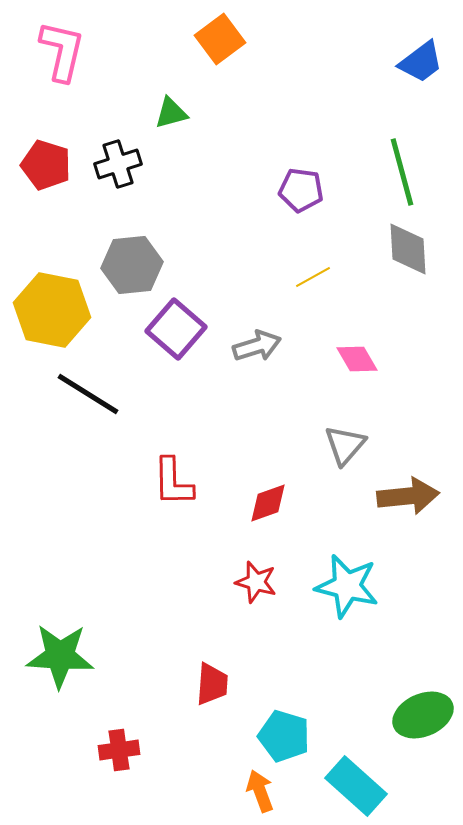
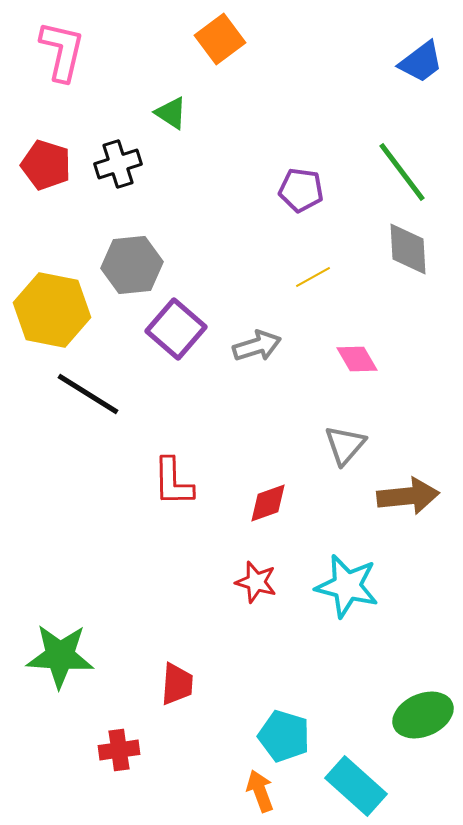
green triangle: rotated 48 degrees clockwise
green line: rotated 22 degrees counterclockwise
red trapezoid: moved 35 px left
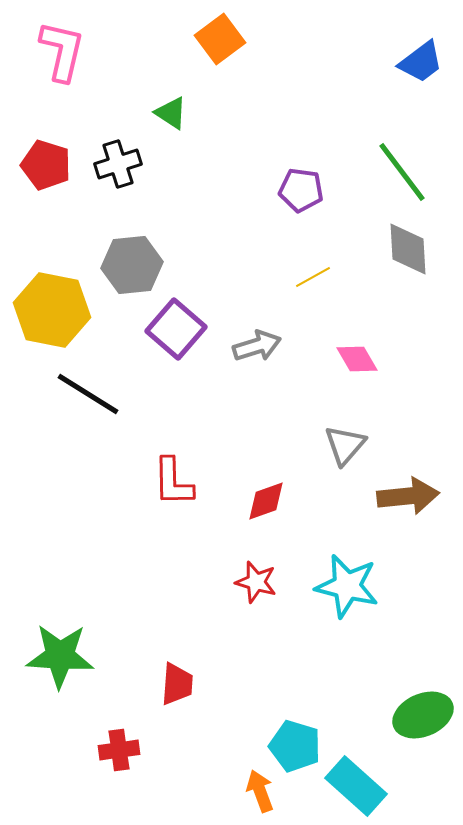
red diamond: moved 2 px left, 2 px up
cyan pentagon: moved 11 px right, 10 px down
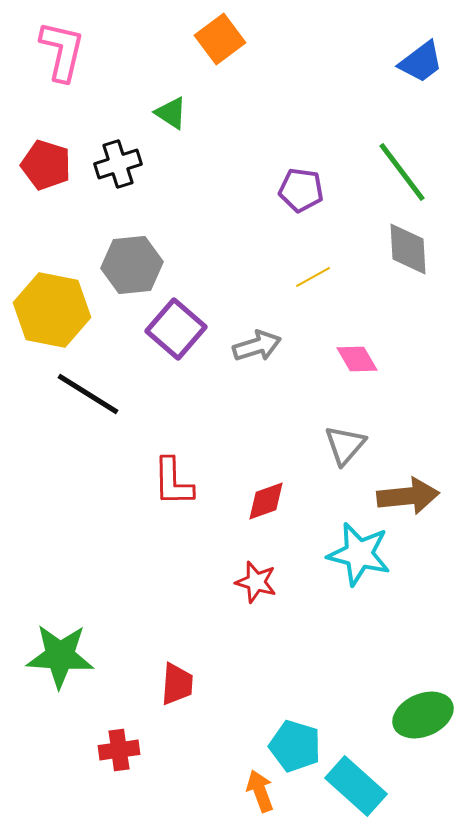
cyan star: moved 12 px right, 32 px up
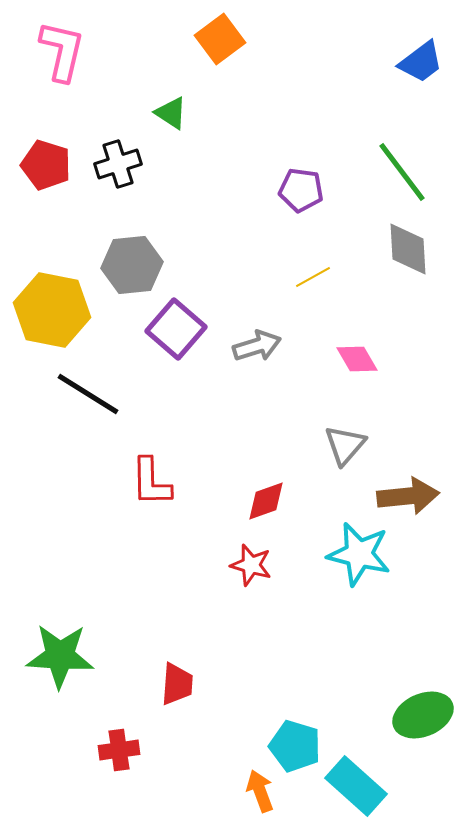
red L-shape: moved 22 px left
red star: moved 5 px left, 17 px up
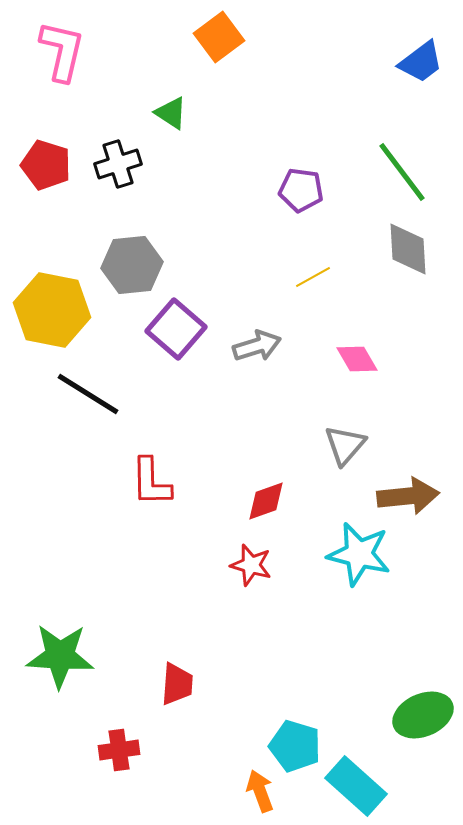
orange square: moved 1 px left, 2 px up
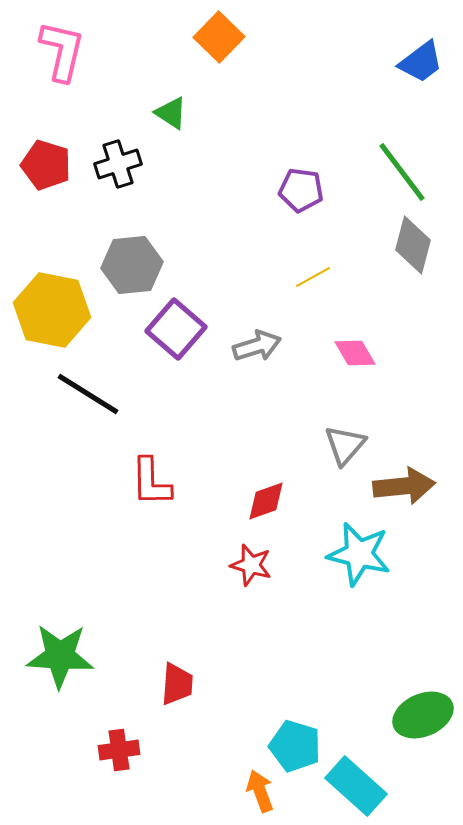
orange square: rotated 9 degrees counterclockwise
gray diamond: moved 5 px right, 4 px up; rotated 18 degrees clockwise
pink diamond: moved 2 px left, 6 px up
brown arrow: moved 4 px left, 10 px up
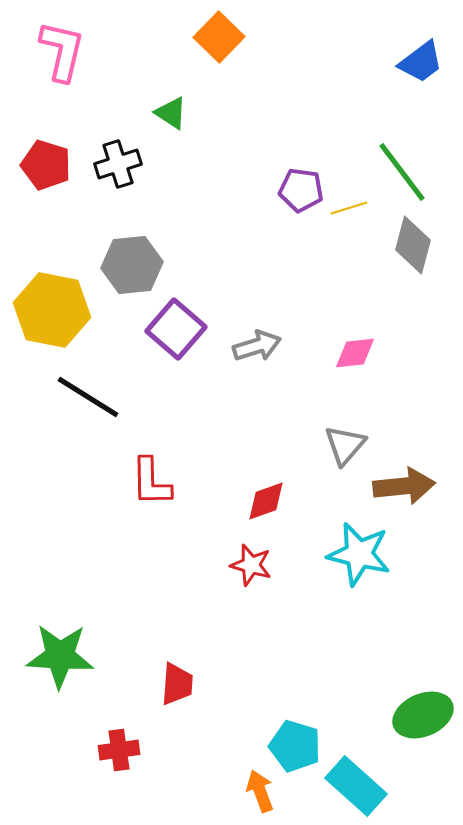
yellow line: moved 36 px right, 69 px up; rotated 12 degrees clockwise
pink diamond: rotated 66 degrees counterclockwise
black line: moved 3 px down
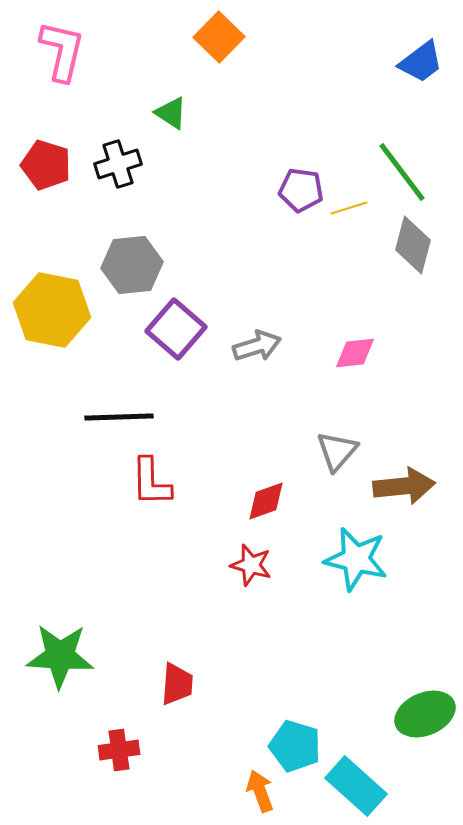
black line: moved 31 px right, 20 px down; rotated 34 degrees counterclockwise
gray triangle: moved 8 px left, 6 px down
cyan star: moved 3 px left, 5 px down
green ellipse: moved 2 px right, 1 px up
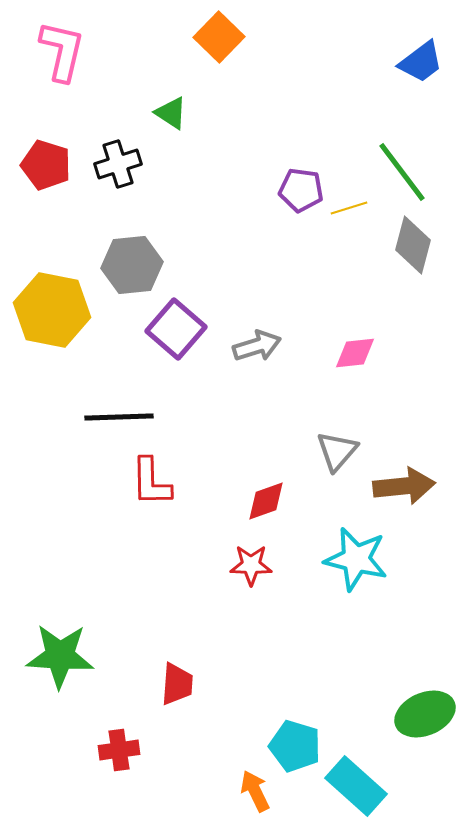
red star: rotated 15 degrees counterclockwise
orange arrow: moved 5 px left; rotated 6 degrees counterclockwise
